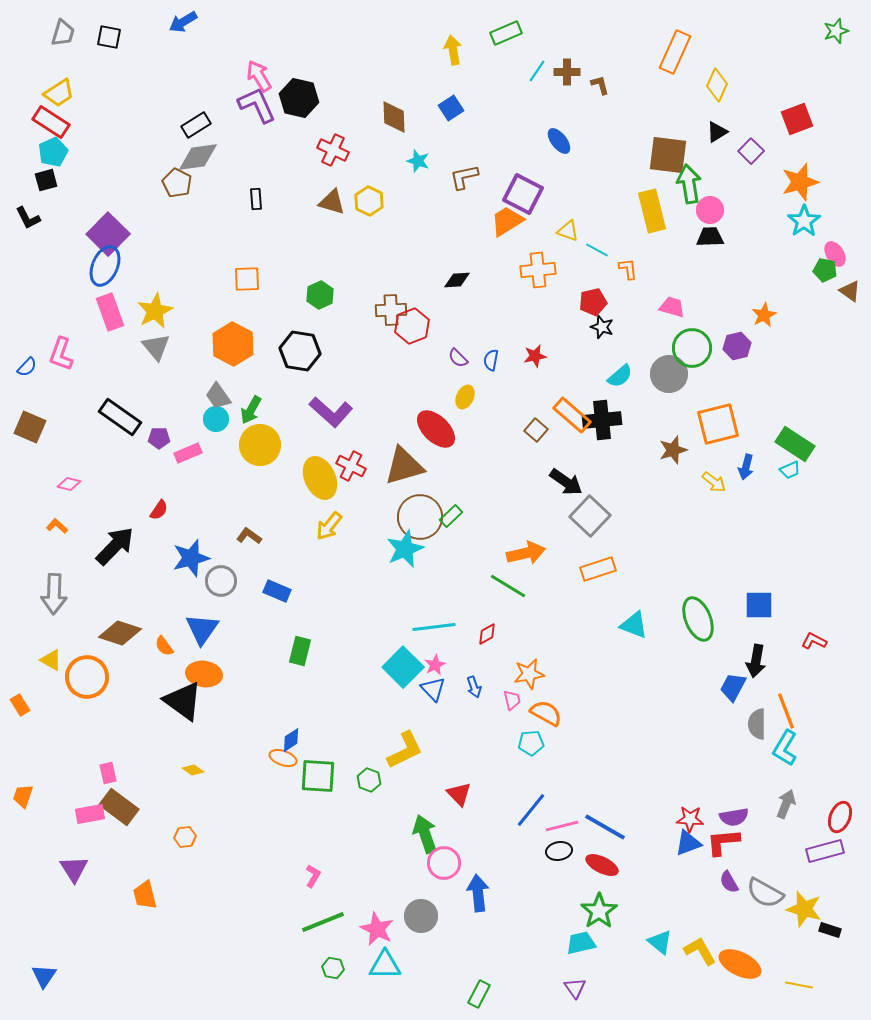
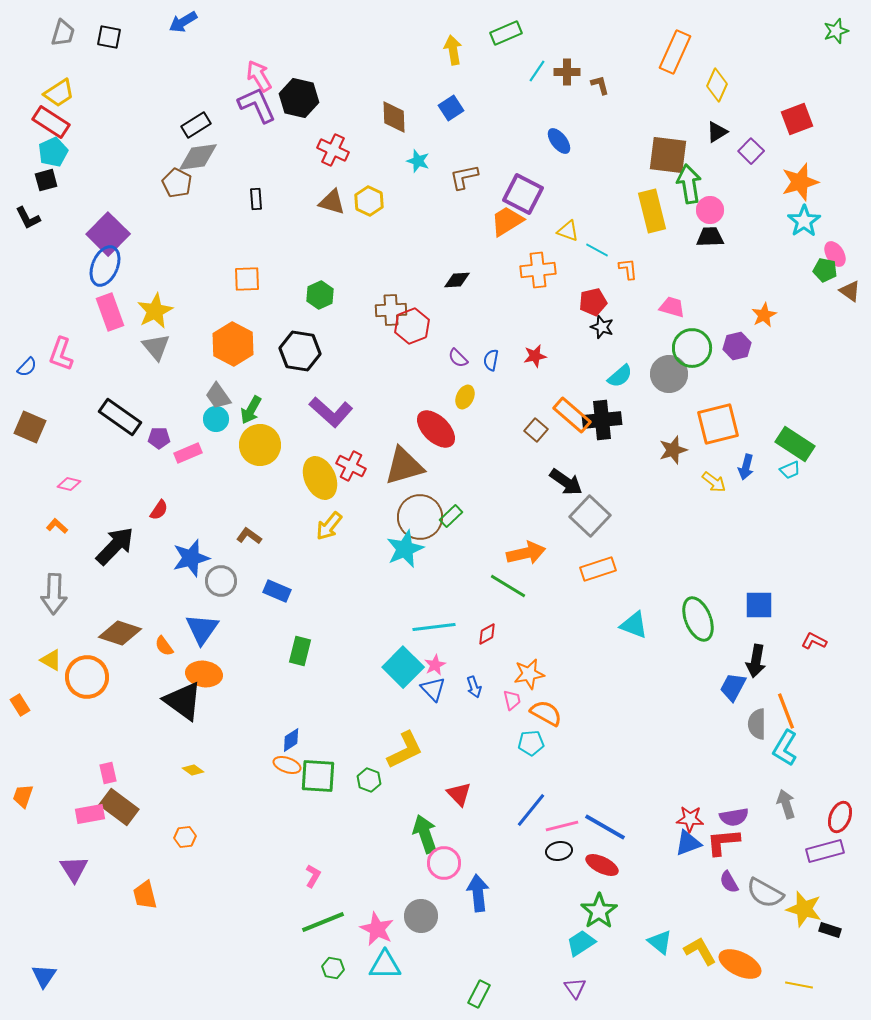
orange ellipse at (283, 758): moved 4 px right, 7 px down
gray arrow at (786, 804): rotated 40 degrees counterclockwise
cyan trapezoid at (581, 943): rotated 20 degrees counterclockwise
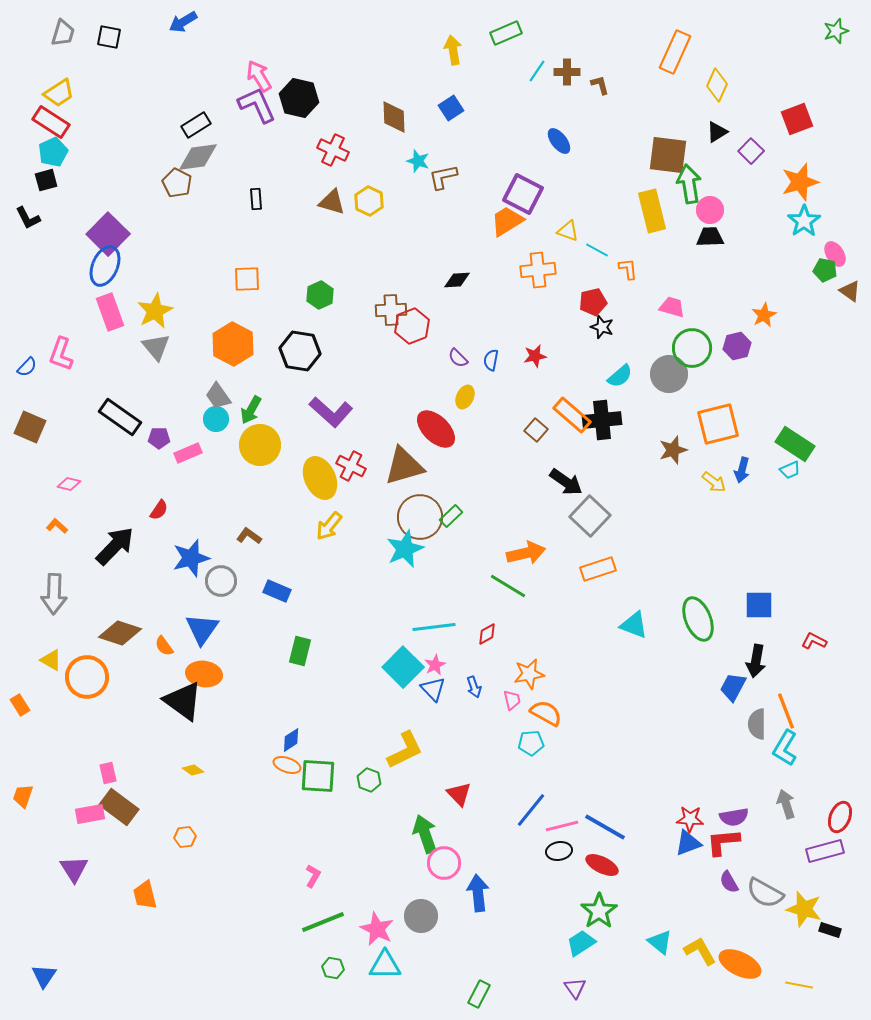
brown L-shape at (464, 177): moved 21 px left
blue arrow at (746, 467): moved 4 px left, 3 px down
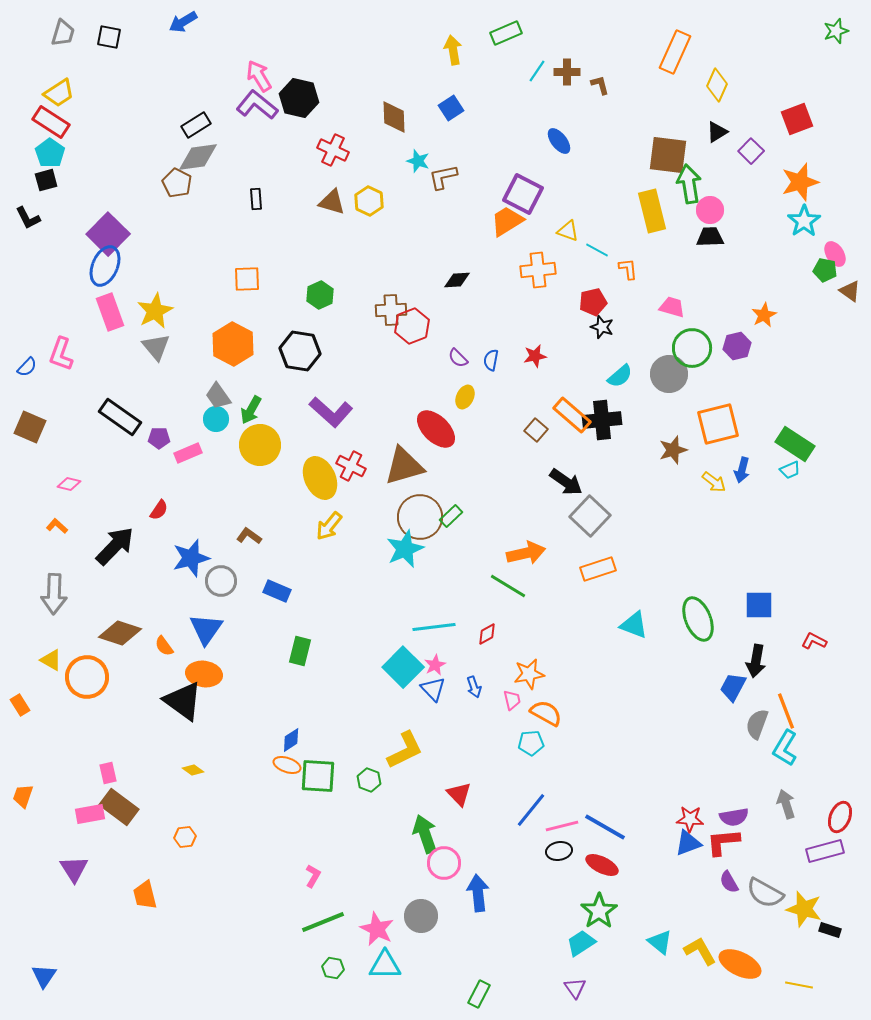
purple L-shape at (257, 105): rotated 27 degrees counterclockwise
cyan pentagon at (53, 152): moved 3 px left, 1 px down; rotated 12 degrees counterclockwise
blue triangle at (202, 629): moved 4 px right
gray semicircle at (757, 724): rotated 20 degrees clockwise
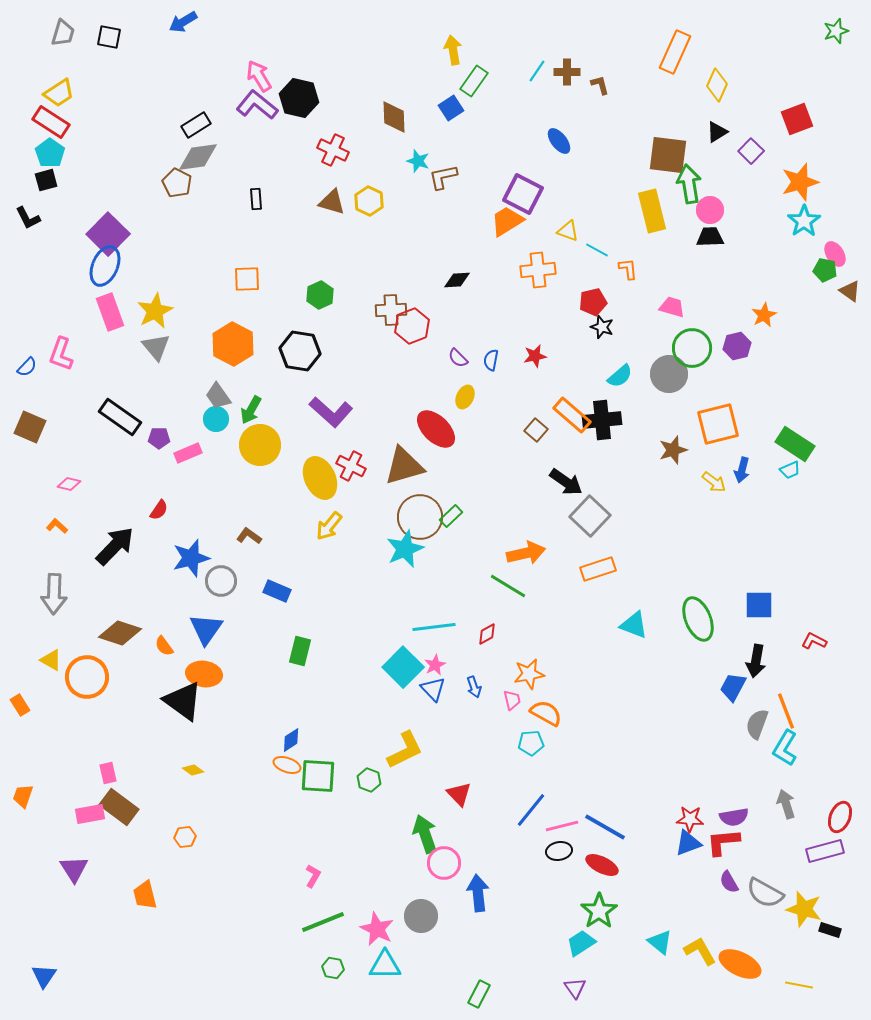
green rectangle at (506, 33): moved 32 px left, 48 px down; rotated 32 degrees counterclockwise
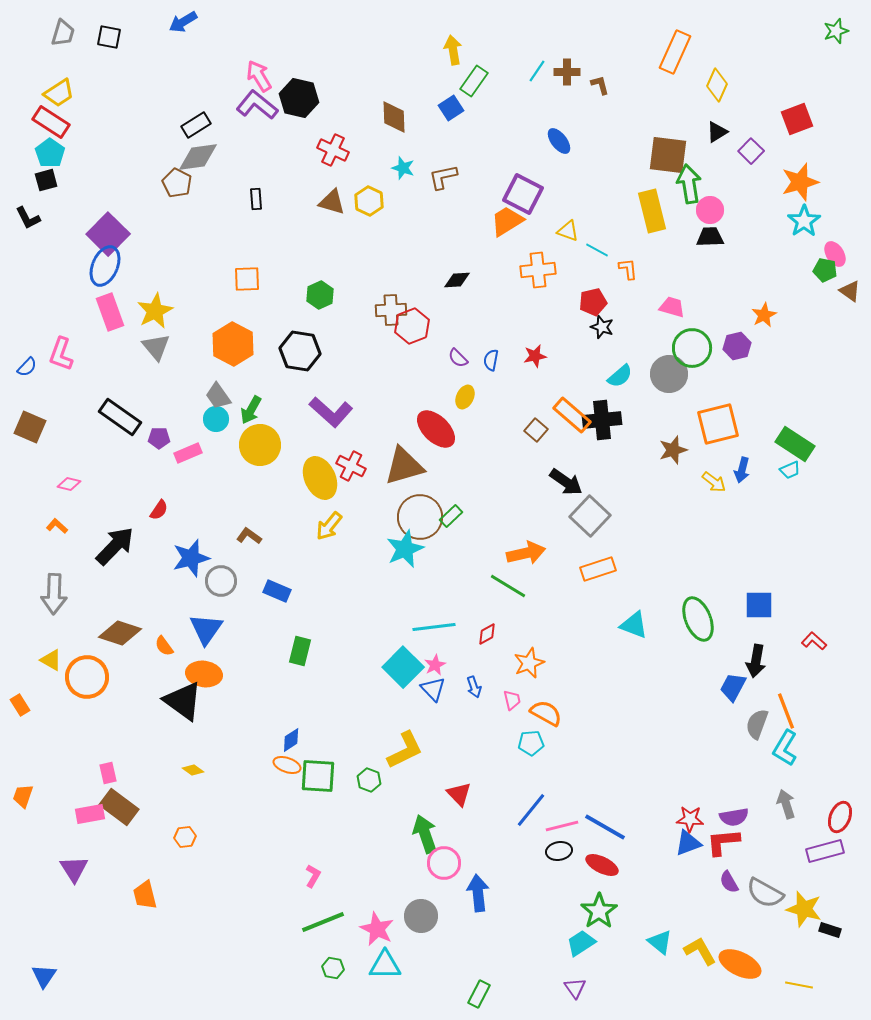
cyan star at (418, 161): moved 15 px left, 7 px down
red L-shape at (814, 641): rotated 15 degrees clockwise
orange star at (529, 674): moved 11 px up; rotated 12 degrees counterclockwise
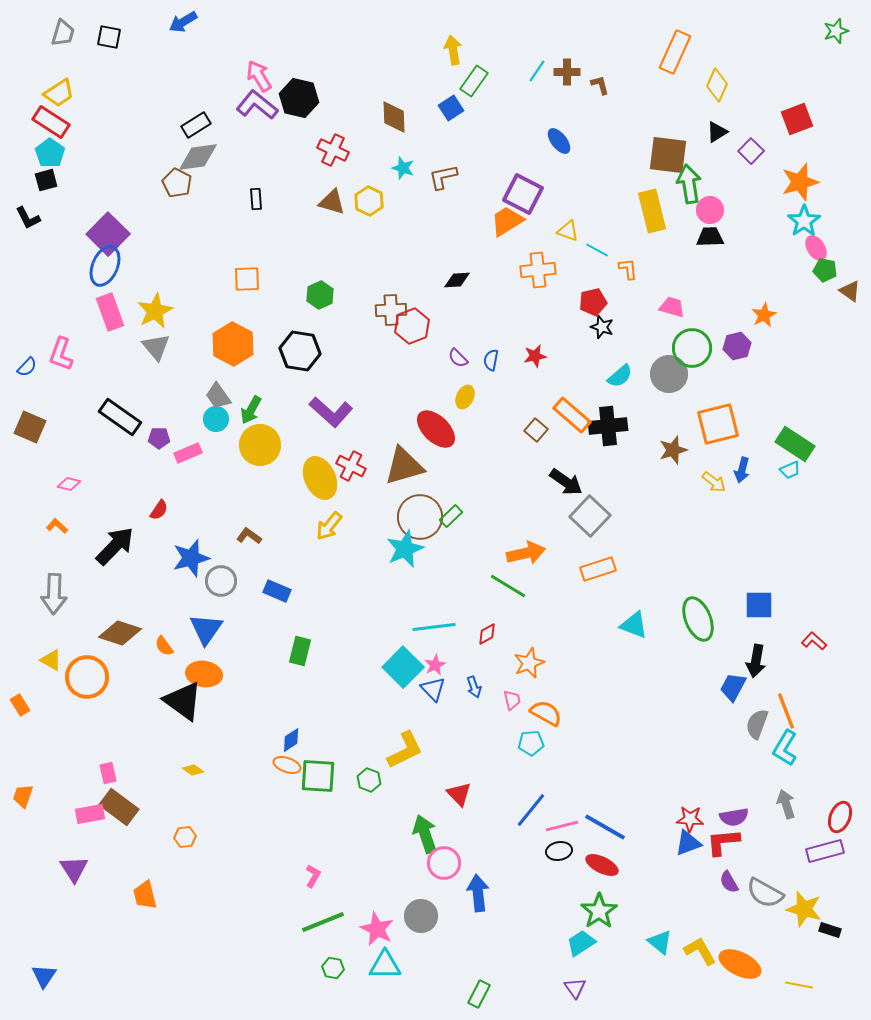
pink ellipse at (835, 254): moved 19 px left, 6 px up
black cross at (602, 420): moved 6 px right, 6 px down
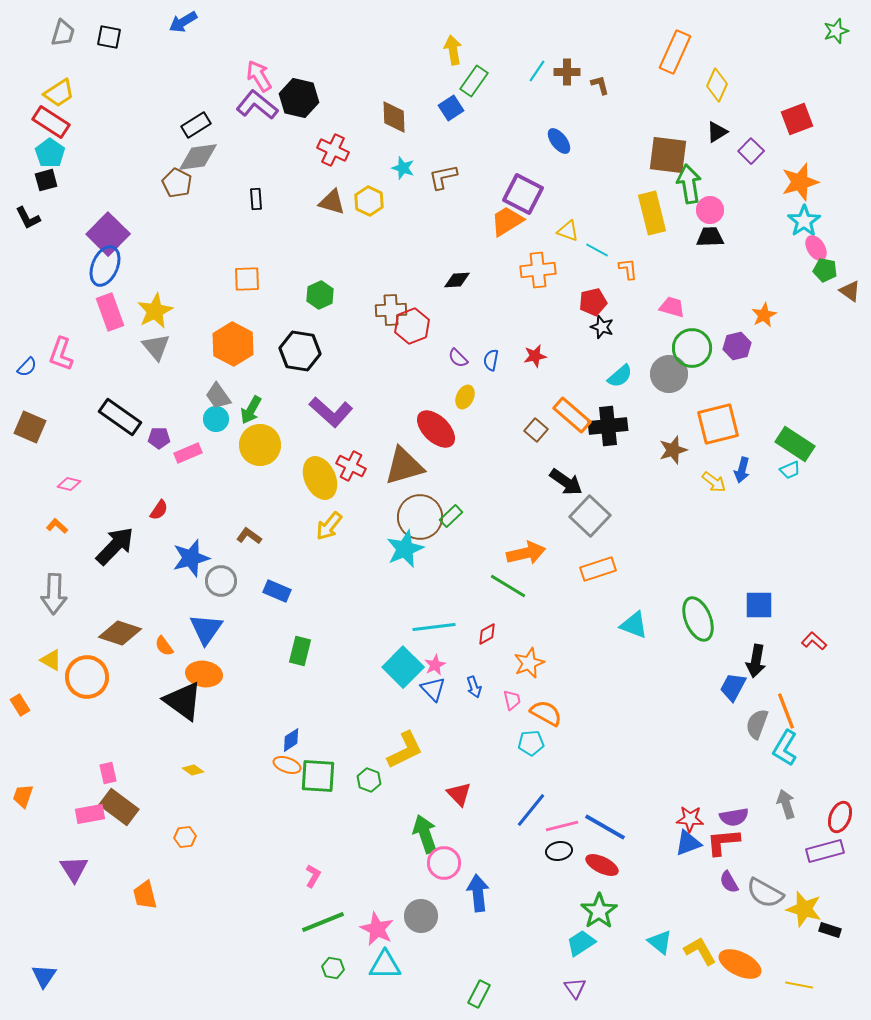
yellow rectangle at (652, 211): moved 2 px down
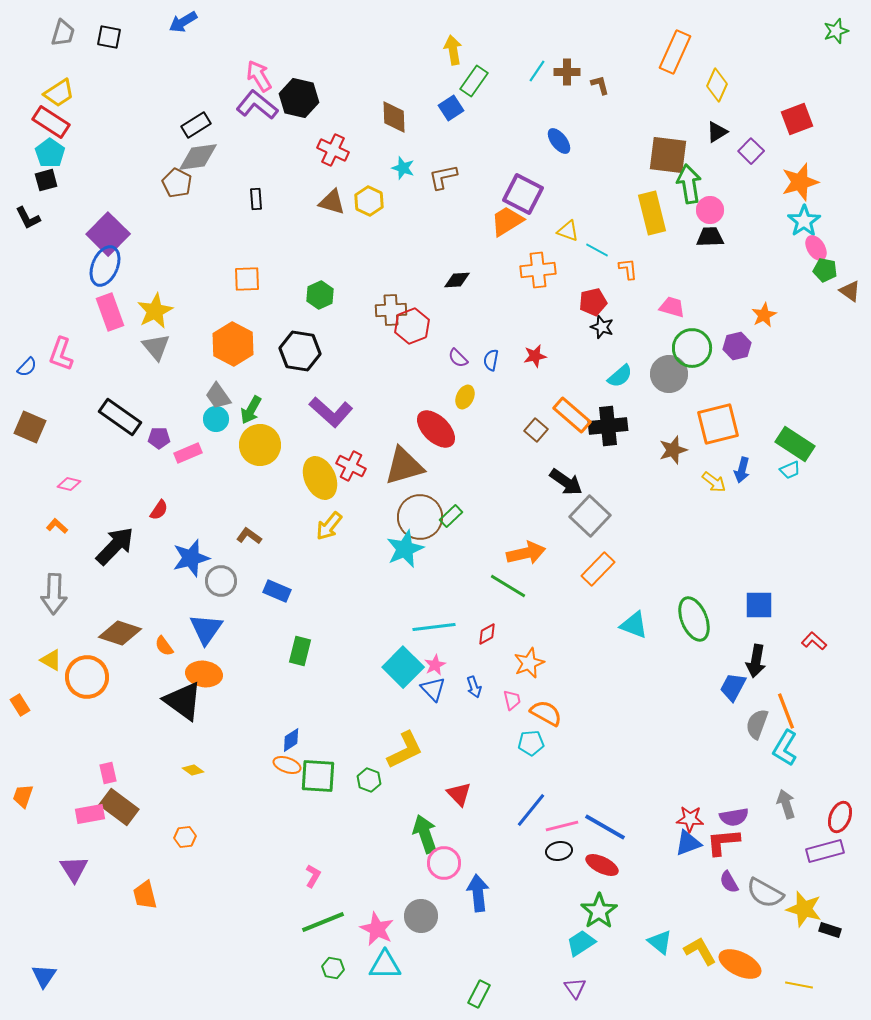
orange rectangle at (598, 569): rotated 28 degrees counterclockwise
green ellipse at (698, 619): moved 4 px left
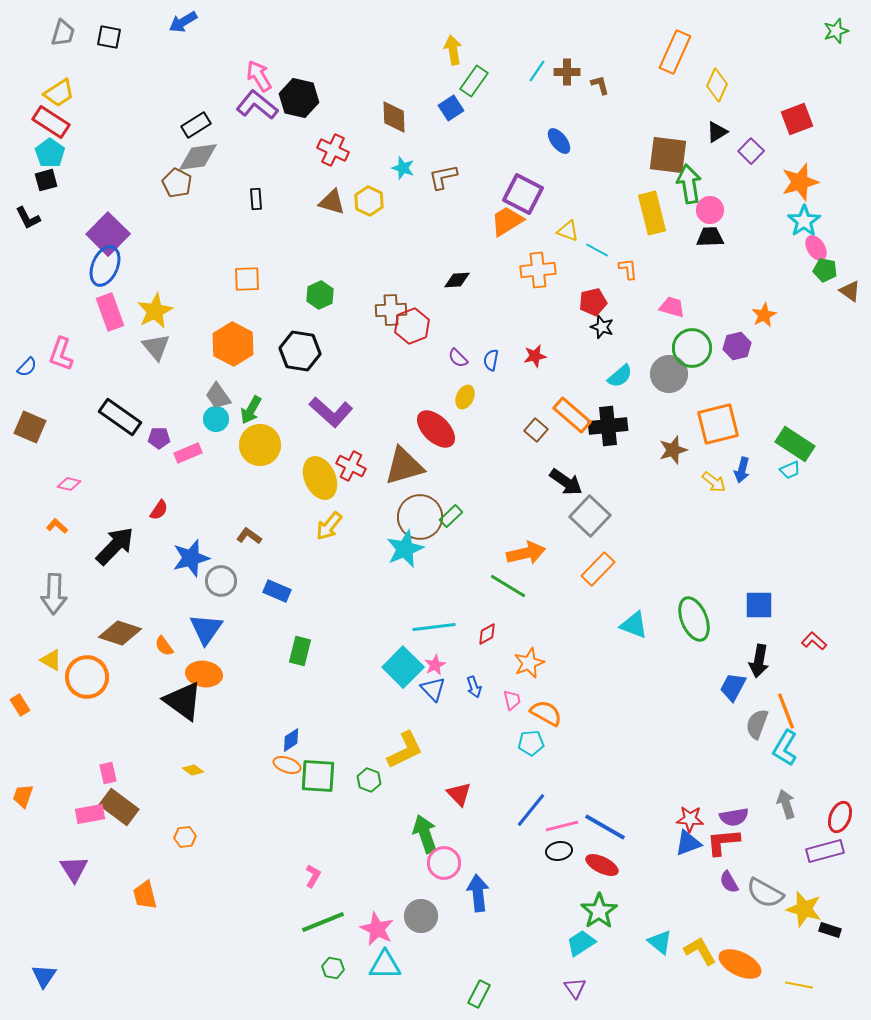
black arrow at (756, 661): moved 3 px right
